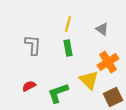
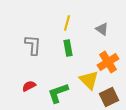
yellow line: moved 1 px left, 1 px up
brown square: moved 4 px left
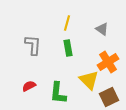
green L-shape: rotated 65 degrees counterclockwise
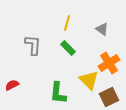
green rectangle: rotated 35 degrees counterclockwise
orange cross: moved 1 px right, 1 px down
red semicircle: moved 17 px left, 1 px up
